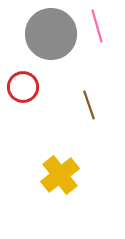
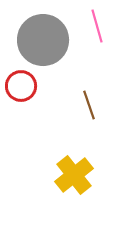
gray circle: moved 8 px left, 6 px down
red circle: moved 2 px left, 1 px up
yellow cross: moved 14 px right
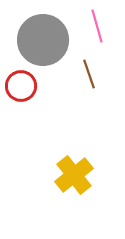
brown line: moved 31 px up
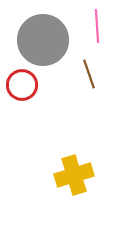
pink line: rotated 12 degrees clockwise
red circle: moved 1 px right, 1 px up
yellow cross: rotated 21 degrees clockwise
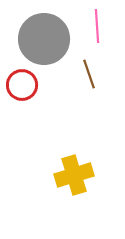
gray circle: moved 1 px right, 1 px up
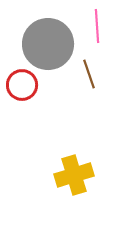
gray circle: moved 4 px right, 5 px down
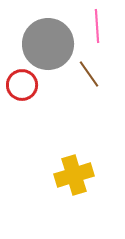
brown line: rotated 16 degrees counterclockwise
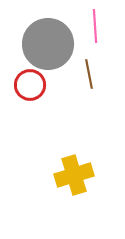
pink line: moved 2 px left
brown line: rotated 24 degrees clockwise
red circle: moved 8 px right
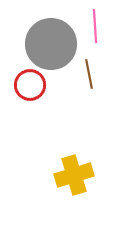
gray circle: moved 3 px right
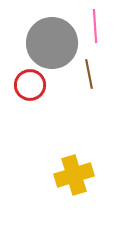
gray circle: moved 1 px right, 1 px up
